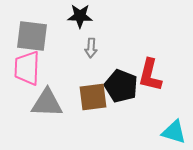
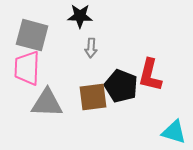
gray square: moved 1 px up; rotated 8 degrees clockwise
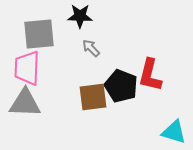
gray square: moved 7 px right, 1 px up; rotated 20 degrees counterclockwise
gray arrow: rotated 132 degrees clockwise
gray triangle: moved 22 px left
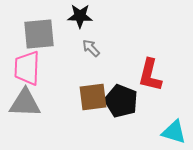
black pentagon: moved 15 px down
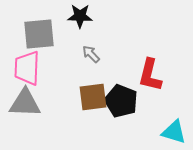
gray arrow: moved 6 px down
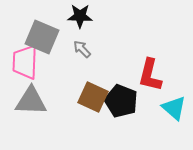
gray square: moved 3 px right, 3 px down; rotated 28 degrees clockwise
gray arrow: moved 9 px left, 5 px up
pink trapezoid: moved 2 px left, 6 px up
brown square: rotated 32 degrees clockwise
gray triangle: moved 6 px right, 2 px up
cyan triangle: moved 24 px up; rotated 24 degrees clockwise
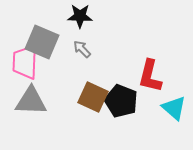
gray square: moved 5 px down
red L-shape: moved 1 px down
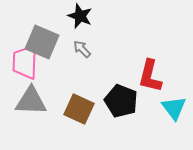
black star: rotated 20 degrees clockwise
brown square: moved 14 px left, 12 px down
cyan triangle: rotated 12 degrees clockwise
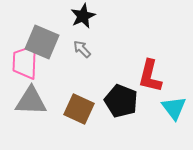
black star: moved 3 px right; rotated 25 degrees clockwise
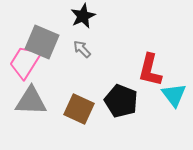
pink trapezoid: rotated 30 degrees clockwise
red L-shape: moved 6 px up
cyan triangle: moved 13 px up
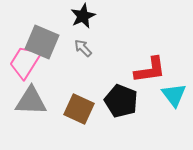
gray arrow: moved 1 px right, 1 px up
red L-shape: rotated 112 degrees counterclockwise
